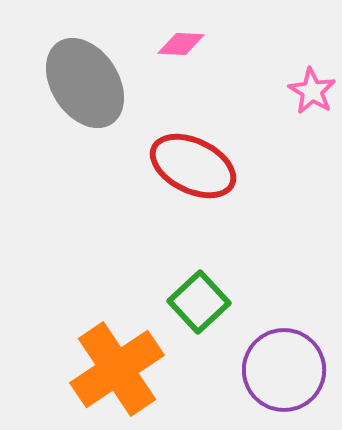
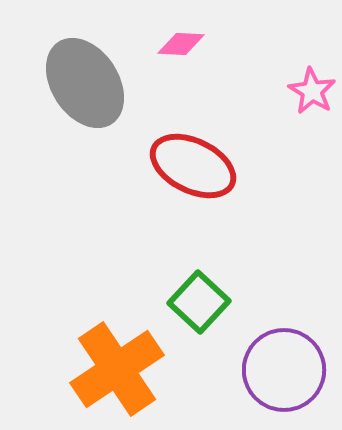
green square: rotated 4 degrees counterclockwise
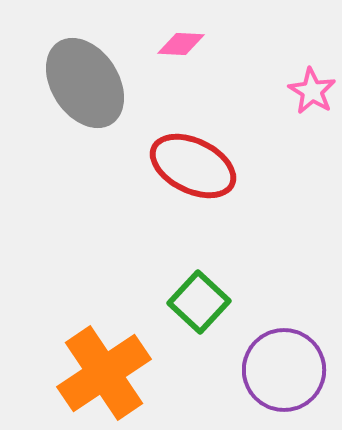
orange cross: moved 13 px left, 4 px down
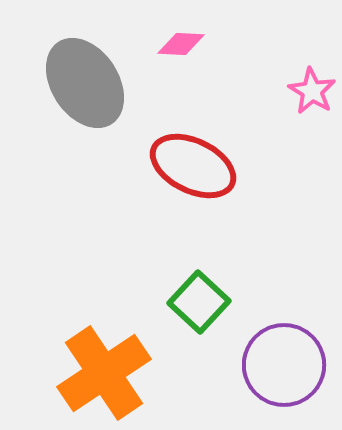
purple circle: moved 5 px up
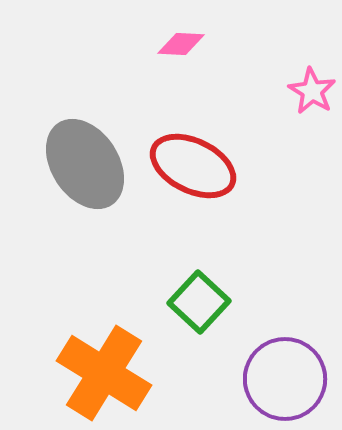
gray ellipse: moved 81 px down
purple circle: moved 1 px right, 14 px down
orange cross: rotated 24 degrees counterclockwise
